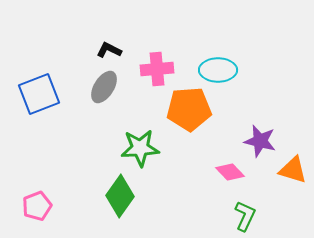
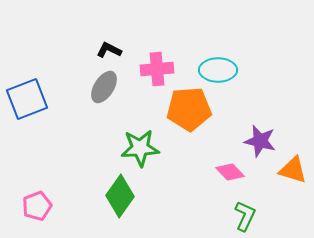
blue square: moved 12 px left, 5 px down
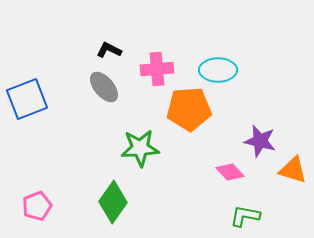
gray ellipse: rotated 72 degrees counterclockwise
green diamond: moved 7 px left, 6 px down
green L-shape: rotated 104 degrees counterclockwise
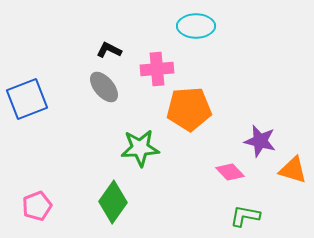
cyan ellipse: moved 22 px left, 44 px up
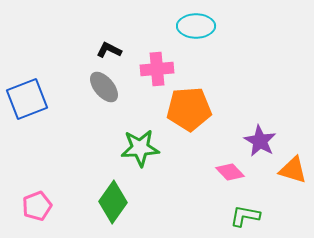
purple star: rotated 16 degrees clockwise
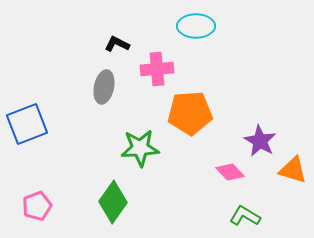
black L-shape: moved 8 px right, 6 px up
gray ellipse: rotated 52 degrees clockwise
blue square: moved 25 px down
orange pentagon: moved 1 px right, 4 px down
green L-shape: rotated 20 degrees clockwise
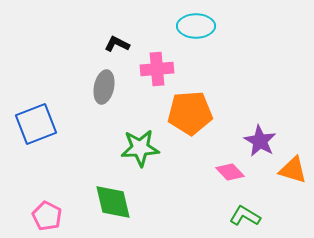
blue square: moved 9 px right
green diamond: rotated 48 degrees counterclockwise
pink pentagon: moved 10 px right, 10 px down; rotated 24 degrees counterclockwise
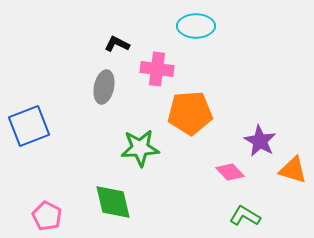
pink cross: rotated 12 degrees clockwise
blue square: moved 7 px left, 2 px down
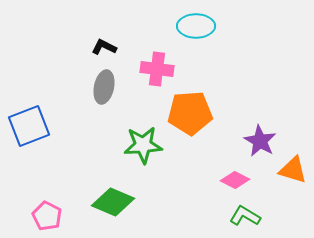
black L-shape: moved 13 px left, 3 px down
green star: moved 3 px right, 3 px up
pink diamond: moved 5 px right, 8 px down; rotated 20 degrees counterclockwise
green diamond: rotated 54 degrees counterclockwise
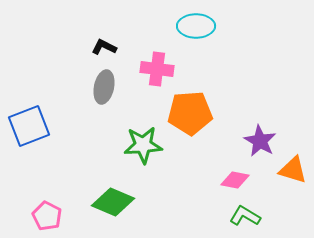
pink diamond: rotated 16 degrees counterclockwise
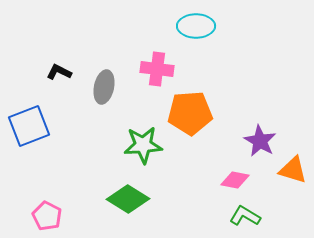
black L-shape: moved 45 px left, 25 px down
green diamond: moved 15 px right, 3 px up; rotated 9 degrees clockwise
